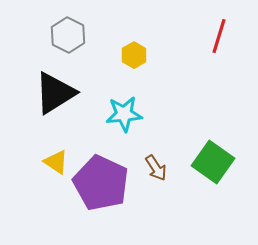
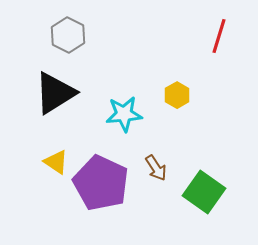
yellow hexagon: moved 43 px right, 40 px down
green square: moved 9 px left, 30 px down
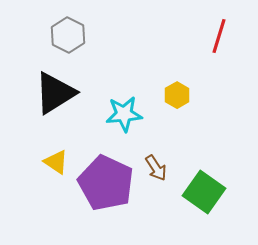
purple pentagon: moved 5 px right
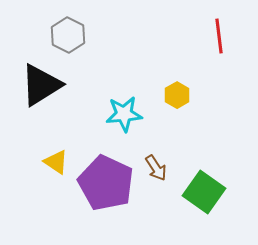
red line: rotated 24 degrees counterclockwise
black triangle: moved 14 px left, 8 px up
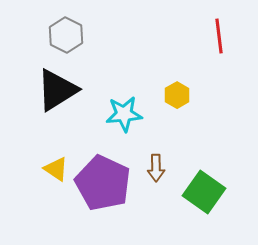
gray hexagon: moved 2 px left
black triangle: moved 16 px right, 5 px down
yellow triangle: moved 7 px down
brown arrow: rotated 32 degrees clockwise
purple pentagon: moved 3 px left
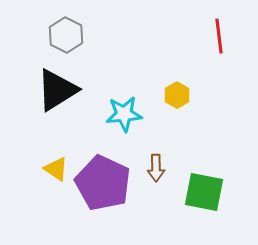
green square: rotated 24 degrees counterclockwise
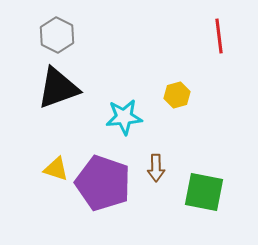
gray hexagon: moved 9 px left
black triangle: moved 1 px right, 2 px up; rotated 12 degrees clockwise
yellow hexagon: rotated 15 degrees clockwise
cyan star: moved 3 px down
yellow triangle: rotated 16 degrees counterclockwise
purple pentagon: rotated 6 degrees counterclockwise
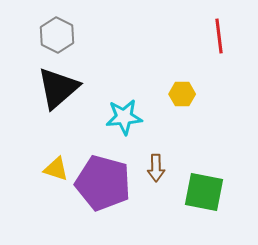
black triangle: rotated 21 degrees counterclockwise
yellow hexagon: moved 5 px right, 1 px up; rotated 15 degrees clockwise
purple pentagon: rotated 4 degrees counterclockwise
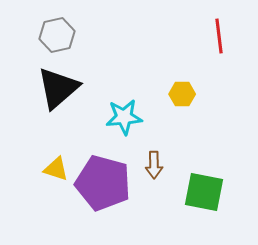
gray hexagon: rotated 20 degrees clockwise
brown arrow: moved 2 px left, 3 px up
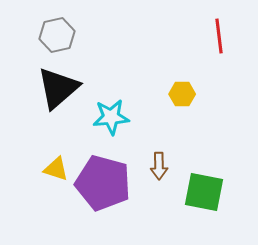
cyan star: moved 13 px left
brown arrow: moved 5 px right, 1 px down
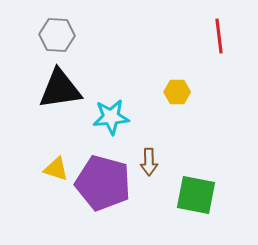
gray hexagon: rotated 16 degrees clockwise
black triangle: moved 2 px right, 1 px down; rotated 33 degrees clockwise
yellow hexagon: moved 5 px left, 2 px up
brown arrow: moved 10 px left, 4 px up
green square: moved 8 px left, 3 px down
